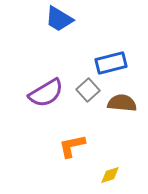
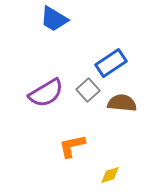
blue trapezoid: moved 5 px left
blue rectangle: rotated 20 degrees counterclockwise
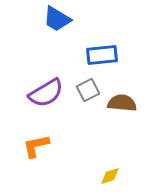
blue trapezoid: moved 3 px right
blue rectangle: moved 9 px left, 8 px up; rotated 28 degrees clockwise
gray square: rotated 15 degrees clockwise
orange L-shape: moved 36 px left
yellow diamond: moved 1 px down
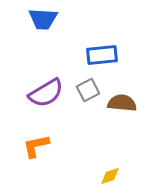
blue trapezoid: moved 14 px left; rotated 28 degrees counterclockwise
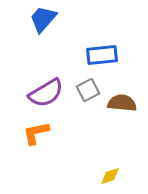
blue trapezoid: rotated 128 degrees clockwise
orange L-shape: moved 13 px up
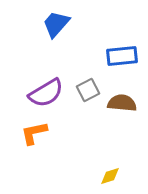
blue trapezoid: moved 13 px right, 5 px down
blue rectangle: moved 20 px right, 1 px down
orange L-shape: moved 2 px left
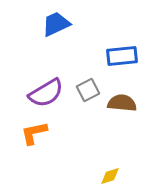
blue trapezoid: rotated 24 degrees clockwise
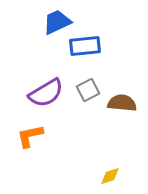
blue trapezoid: moved 1 px right, 2 px up
blue rectangle: moved 37 px left, 10 px up
orange L-shape: moved 4 px left, 3 px down
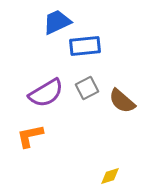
gray square: moved 1 px left, 2 px up
brown semicircle: moved 2 px up; rotated 144 degrees counterclockwise
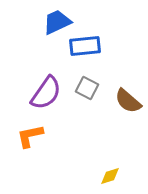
gray square: rotated 35 degrees counterclockwise
purple semicircle: rotated 24 degrees counterclockwise
brown semicircle: moved 6 px right
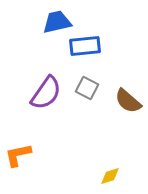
blue trapezoid: rotated 12 degrees clockwise
orange L-shape: moved 12 px left, 19 px down
